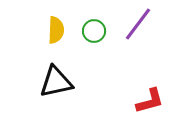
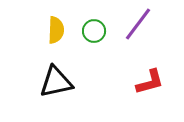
red L-shape: moved 19 px up
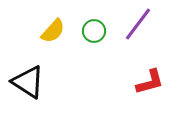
yellow semicircle: moved 3 px left, 1 px down; rotated 40 degrees clockwise
black triangle: moved 28 px left; rotated 45 degrees clockwise
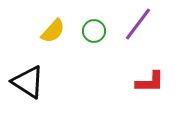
red L-shape: rotated 16 degrees clockwise
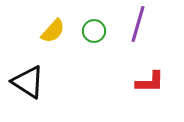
purple line: rotated 21 degrees counterclockwise
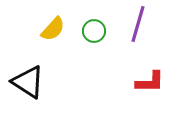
yellow semicircle: moved 2 px up
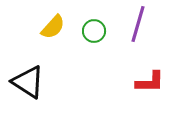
yellow semicircle: moved 2 px up
